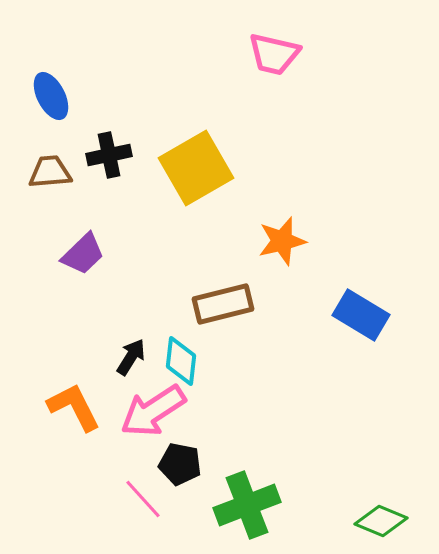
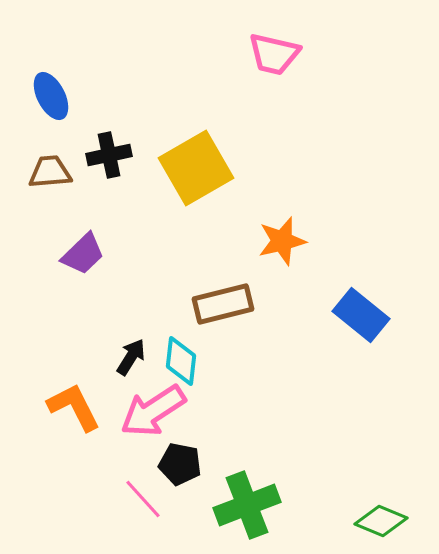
blue rectangle: rotated 8 degrees clockwise
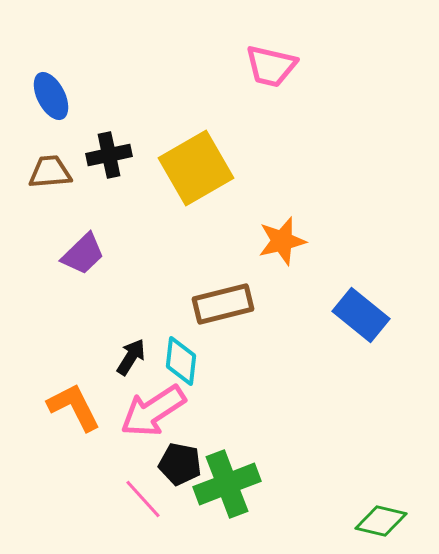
pink trapezoid: moved 3 px left, 12 px down
green cross: moved 20 px left, 21 px up
green diamond: rotated 9 degrees counterclockwise
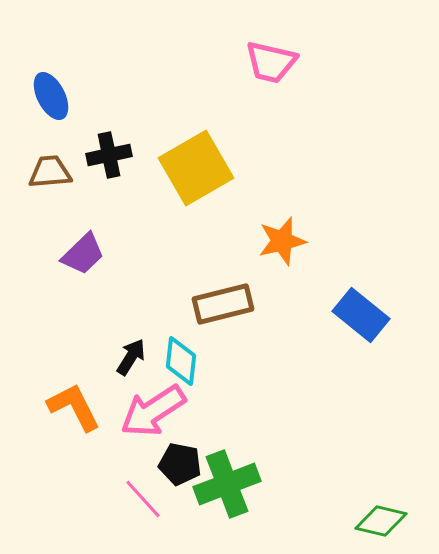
pink trapezoid: moved 4 px up
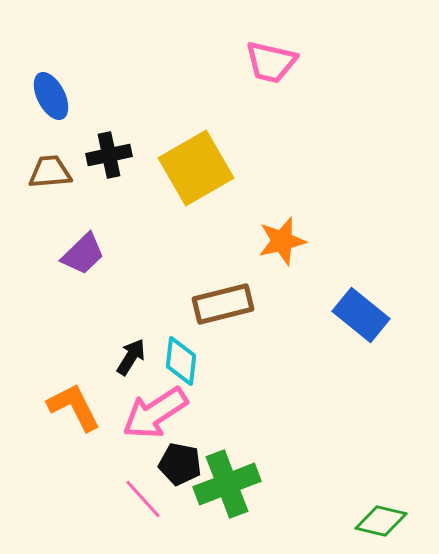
pink arrow: moved 2 px right, 2 px down
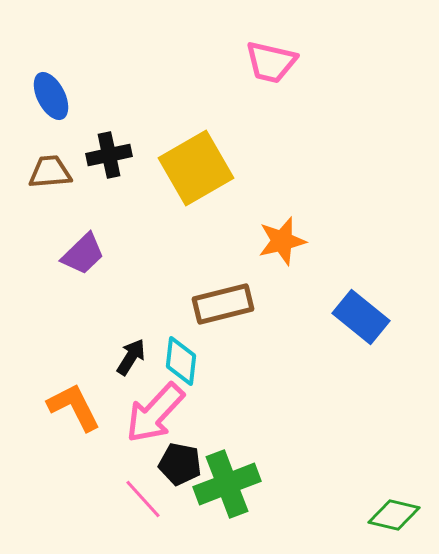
blue rectangle: moved 2 px down
pink arrow: rotated 14 degrees counterclockwise
green diamond: moved 13 px right, 6 px up
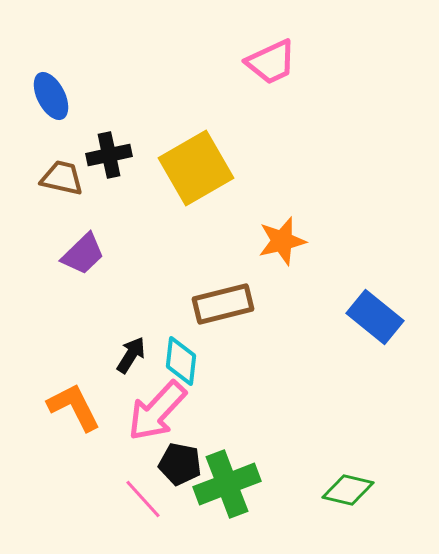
pink trapezoid: rotated 38 degrees counterclockwise
brown trapezoid: moved 12 px right, 6 px down; rotated 18 degrees clockwise
blue rectangle: moved 14 px right
black arrow: moved 2 px up
pink arrow: moved 2 px right, 2 px up
green diamond: moved 46 px left, 25 px up
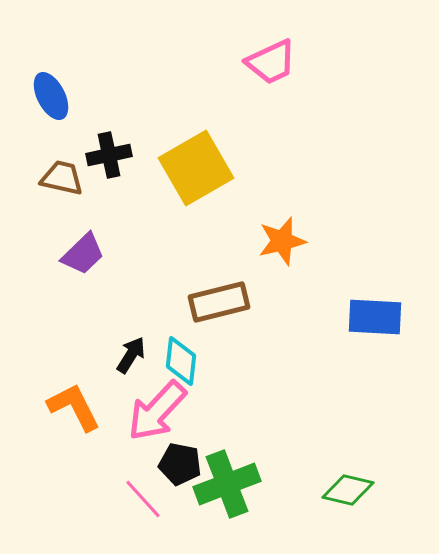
brown rectangle: moved 4 px left, 2 px up
blue rectangle: rotated 36 degrees counterclockwise
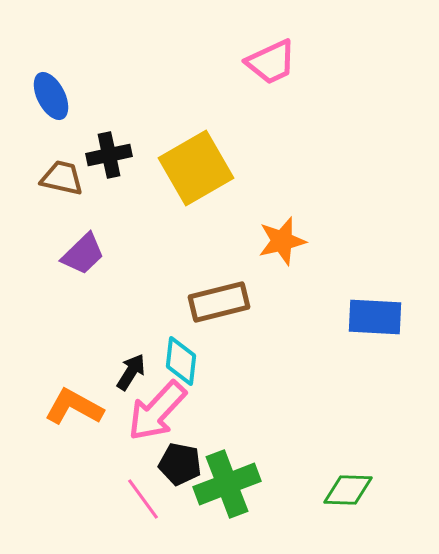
black arrow: moved 17 px down
orange L-shape: rotated 34 degrees counterclockwise
green diamond: rotated 12 degrees counterclockwise
pink line: rotated 6 degrees clockwise
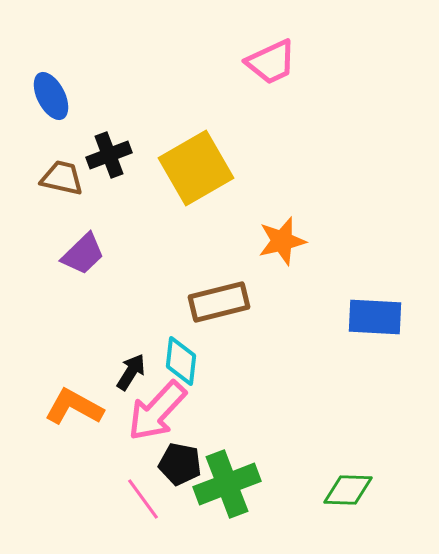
black cross: rotated 9 degrees counterclockwise
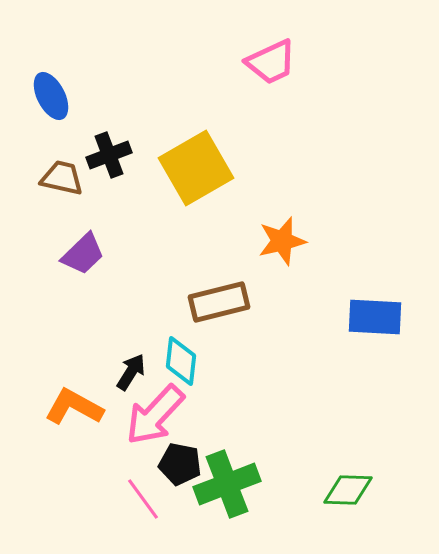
pink arrow: moved 2 px left, 4 px down
